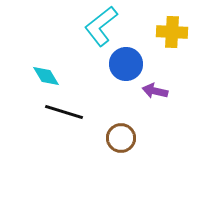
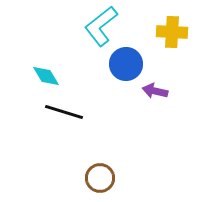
brown circle: moved 21 px left, 40 px down
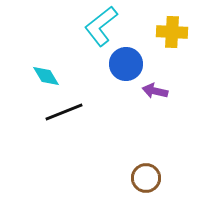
black line: rotated 39 degrees counterclockwise
brown circle: moved 46 px right
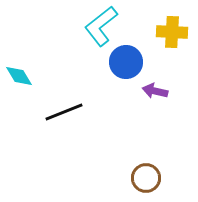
blue circle: moved 2 px up
cyan diamond: moved 27 px left
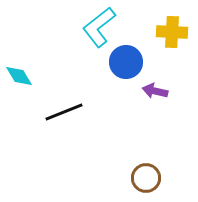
cyan L-shape: moved 2 px left, 1 px down
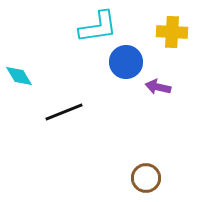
cyan L-shape: moved 1 px left; rotated 150 degrees counterclockwise
purple arrow: moved 3 px right, 4 px up
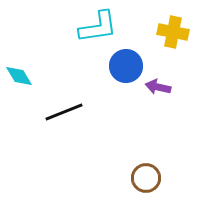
yellow cross: moved 1 px right; rotated 8 degrees clockwise
blue circle: moved 4 px down
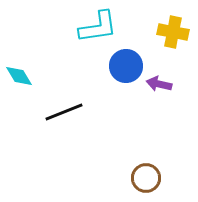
purple arrow: moved 1 px right, 3 px up
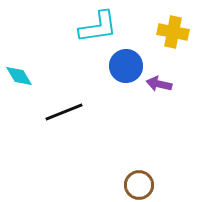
brown circle: moved 7 px left, 7 px down
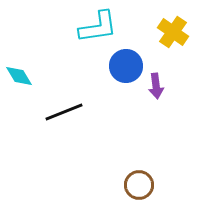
yellow cross: rotated 24 degrees clockwise
purple arrow: moved 3 px left, 2 px down; rotated 110 degrees counterclockwise
